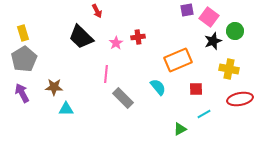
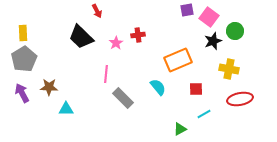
yellow rectangle: rotated 14 degrees clockwise
red cross: moved 2 px up
brown star: moved 5 px left
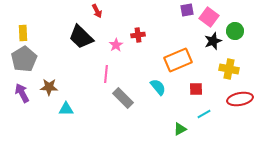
pink star: moved 2 px down
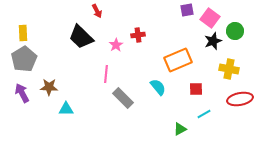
pink square: moved 1 px right, 1 px down
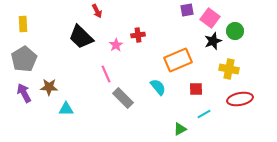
yellow rectangle: moved 9 px up
pink line: rotated 30 degrees counterclockwise
purple arrow: moved 2 px right
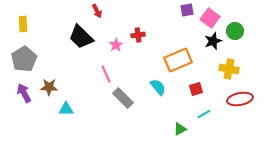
red square: rotated 16 degrees counterclockwise
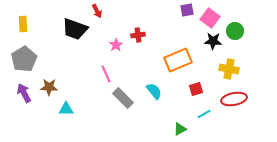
black trapezoid: moved 6 px left, 8 px up; rotated 24 degrees counterclockwise
black star: rotated 24 degrees clockwise
cyan semicircle: moved 4 px left, 4 px down
red ellipse: moved 6 px left
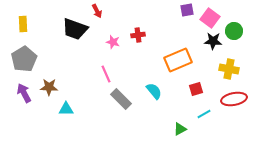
green circle: moved 1 px left
pink star: moved 3 px left, 3 px up; rotated 24 degrees counterclockwise
gray rectangle: moved 2 px left, 1 px down
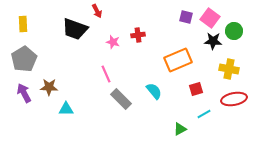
purple square: moved 1 px left, 7 px down; rotated 24 degrees clockwise
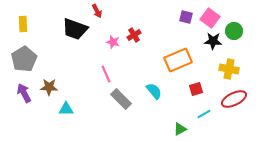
red cross: moved 4 px left; rotated 24 degrees counterclockwise
red ellipse: rotated 15 degrees counterclockwise
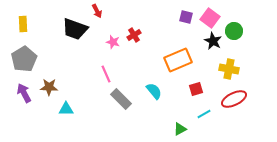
black star: rotated 24 degrees clockwise
